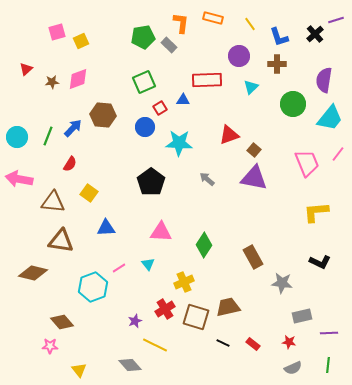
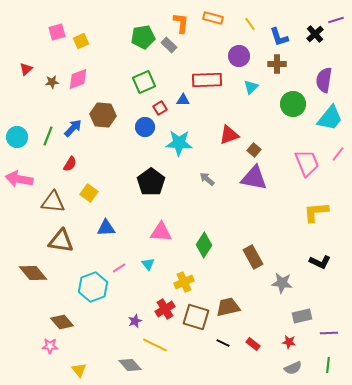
brown diamond at (33, 273): rotated 36 degrees clockwise
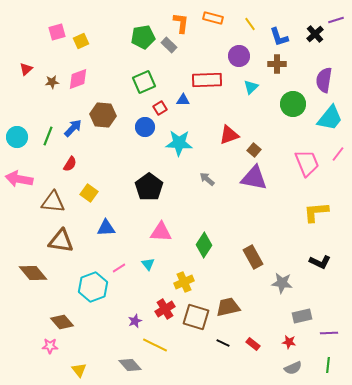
black pentagon at (151, 182): moved 2 px left, 5 px down
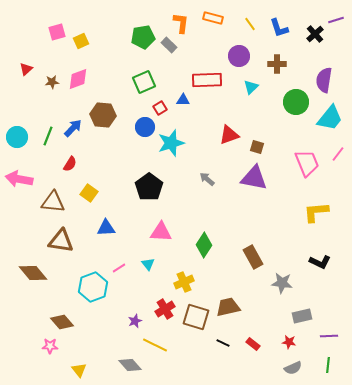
blue L-shape at (279, 37): moved 9 px up
green circle at (293, 104): moved 3 px right, 2 px up
cyan star at (179, 143): moved 8 px left; rotated 20 degrees counterclockwise
brown square at (254, 150): moved 3 px right, 3 px up; rotated 24 degrees counterclockwise
purple line at (329, 333): moved 3 px down
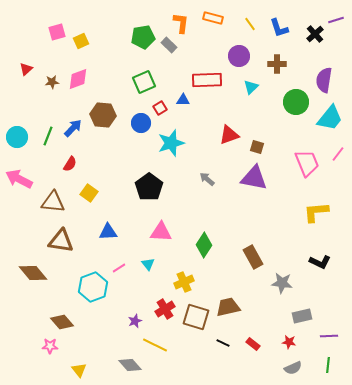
blue circle at (145, 127): moved 4 px left, 4 px up
pink arrow at (19, 179): rotated 16 degrees clockwise
blue triangle at (106, 228): moved 2 px right, 4 px down
